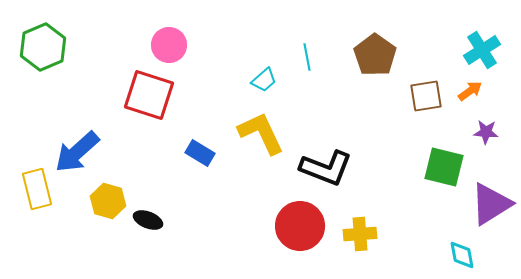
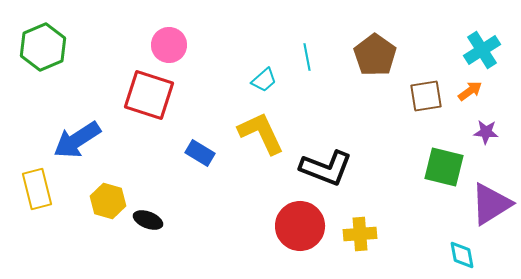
blue arrow: moved 12 px up; rotated 9 degrees clockwise
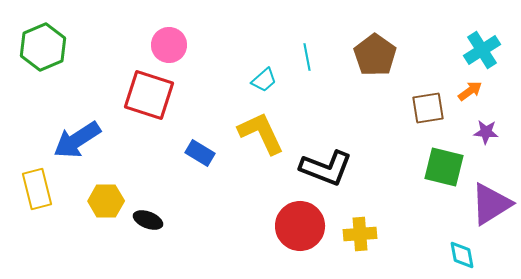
brown square: moved 2 px right, 12 px down
yellow hexagon: moved 2 px left; rotated 16 degrees counterclockwise
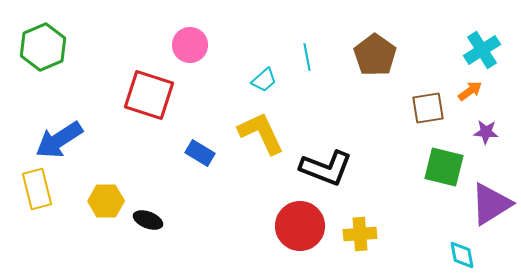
pink circle: moved 21 px right
blue arrow: moved 18 px left
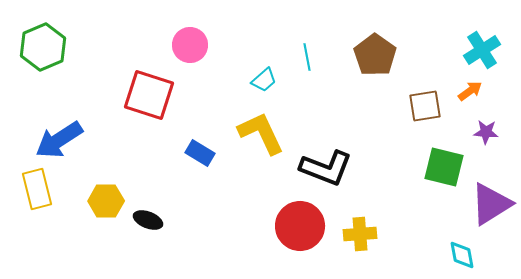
brown square: moved 3 px left, 2 px up
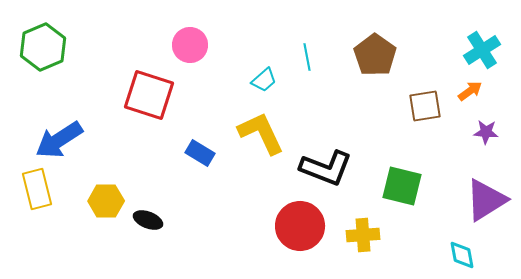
green square: moved 42 px left, 19 px down
purple triangle: moved 5 px left, 4 px up
yellow cross: moved 3 px right, 1 px down
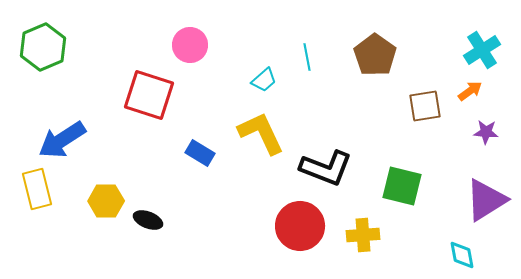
blue arrow: moved 3 px right
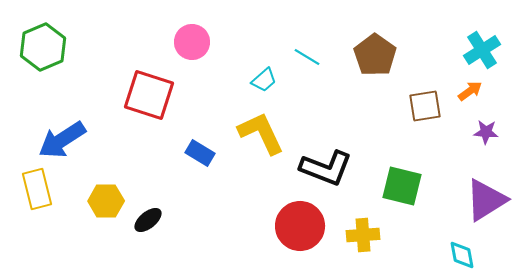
pink circle: moved 2 px right, 3 px up
cyan line: rotated 48 degrees counterclockwise
black ellipse: rotated 60 degrees counterclockwise
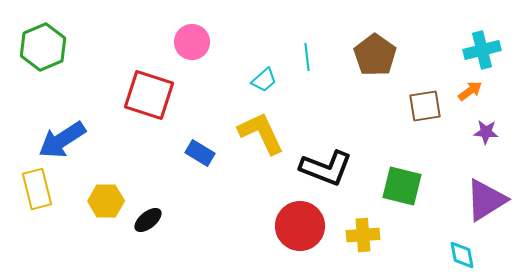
cyan cross: rotated 18 degrees clockwise
cyan line: rotated 52 degrees clockwise
